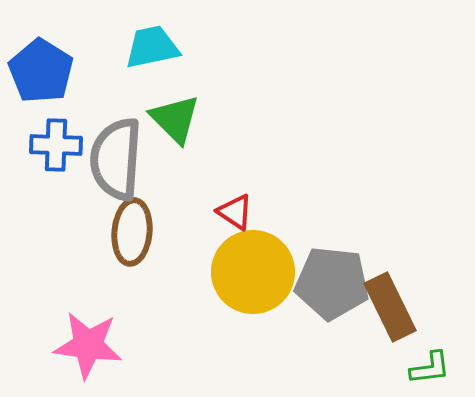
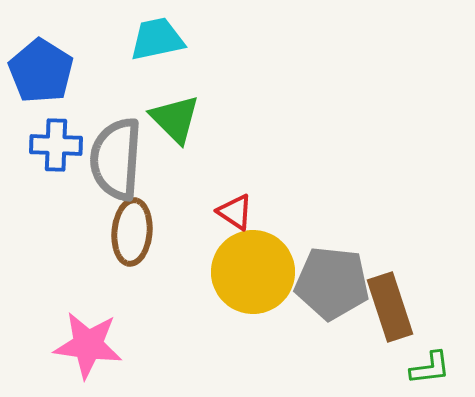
cyan trapezoid: moved 5 px right, 8 px up
brown rectangle: rotated 8 degrees clockwise
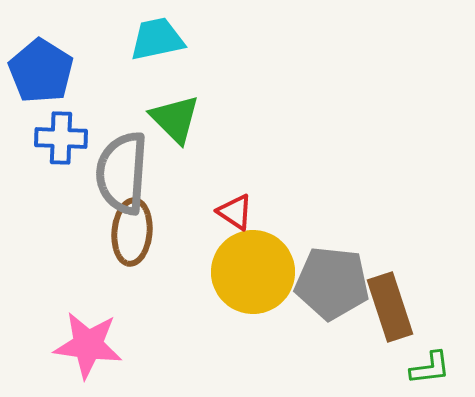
blue cross: moved 5 px right, 7 px up
gray semicircle: moved 6 px right, 14 px down
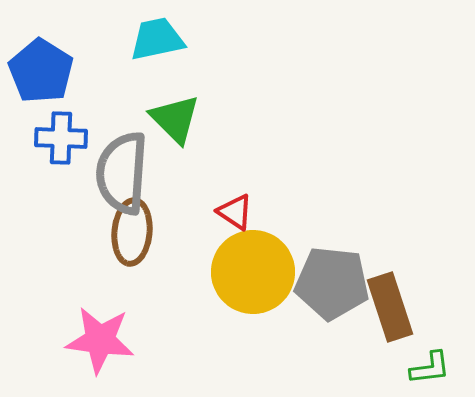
pink star: moved 12 px right, 5 px up
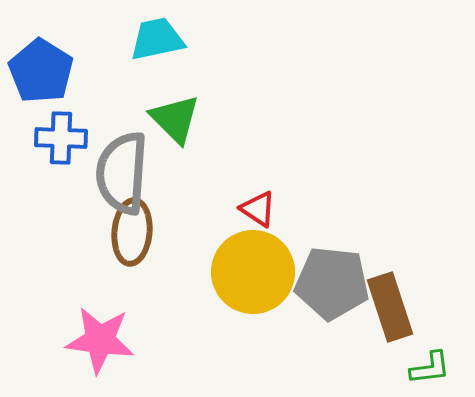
red triangle: moved 23 px right, 3 px up
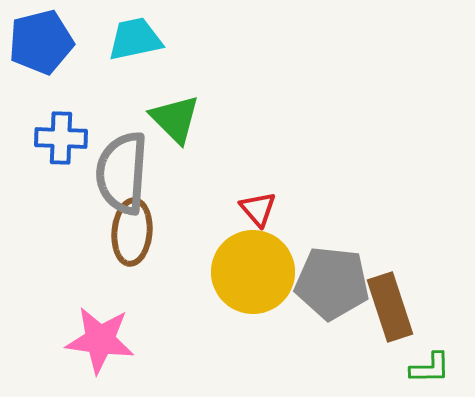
cyan trapezoid: moved 22 px left
blue pentagon: moved 29 px up; rotated 26 degrees clockwise
red triangle: rotated 15 degrees clockwise
green L-shape: rotated 6 degrees clockwise
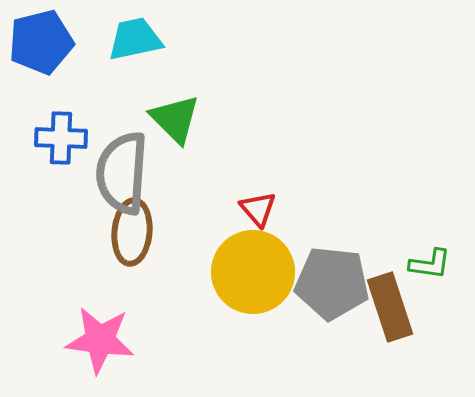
green L-shape: moved 104 px up; rotated 9 degrees clockwise
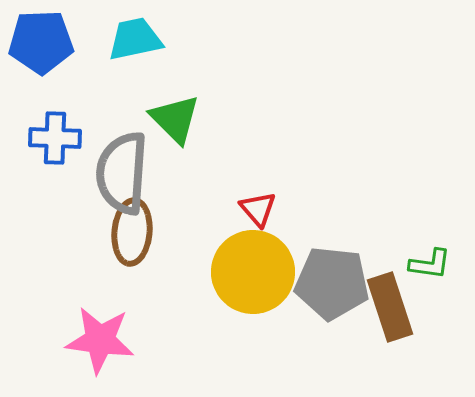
blue pentagon: rotated 12 degrees clockwise
blue cross: moved 6 px left
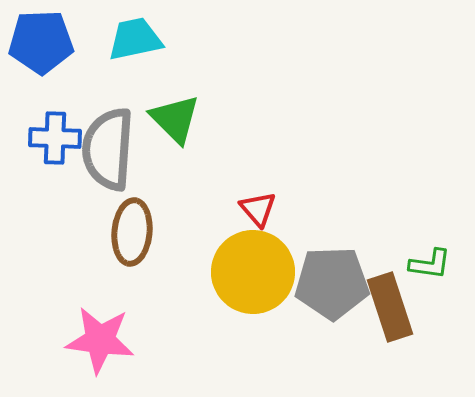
gray semicircle: moved 14 px left, 24 px up
gray pentagon: rotated 8 degrees counterclockwise
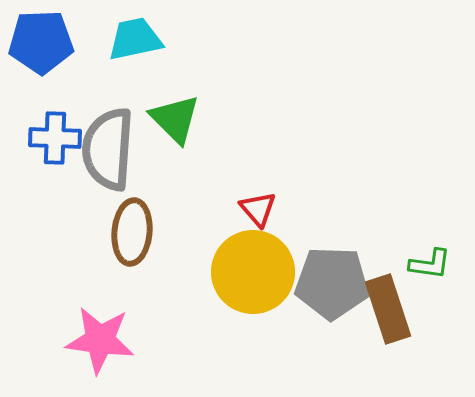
gray pentagon: rotated 4 degrees clockwise
brown rectangle: moved 2 px left, 2 px down
